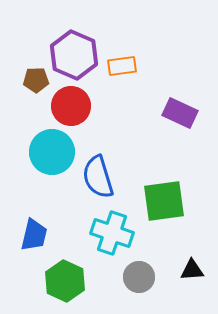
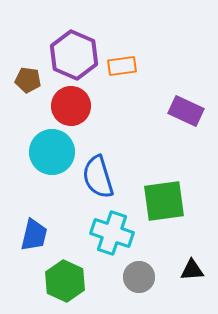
brown pentagon: moved 8 px left; rotated 10 degrees clockwise
purple rectangle: moved 6 px right, 2 px up
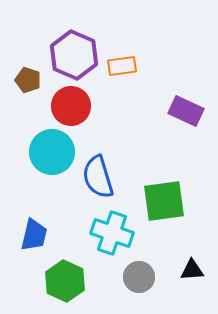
brown pentagon: rotated 10 degrees clockwise
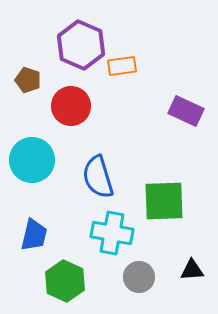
purple hexagon: moved 7 px right, 10 px up
cyan circle: moved 20 px left, 8 px down
green square: rotated 6 degrees clockwise
cyan cross: rotated 9 degrees counterclockwise
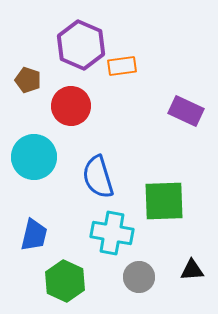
cyan circle: moved 2 px right, 3 px up
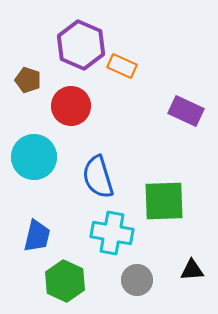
orange rectangle: rotated 32 degrees clockwise
blue trapezoid: moved 3 px right, 1 px down
gray circle: moved 2 px left, 3 px down
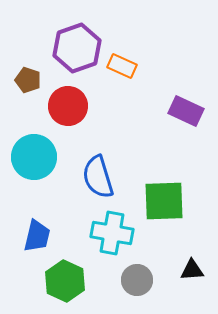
purple hexagon: moved 4 px left, 3 px down; rotated 18 degrees clockwise
red circle: moved 3 px left
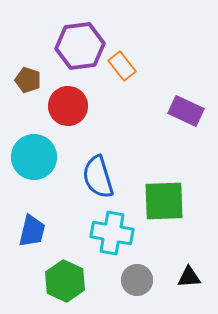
purple hexagon: moved 3 px right, 2 px up; rotated 12 degrees clockwise
orange rectangle: rotated 28 degrees clockwise
blue trapezoid: moved 5 px left, 5 px up
black triangle: moved 3 px left, 7 px down
